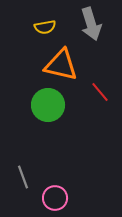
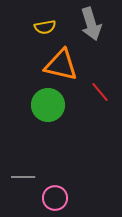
gray line: rotated 70 degrees counterclockwise
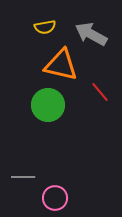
gray arrow: moved 10 px down; rotated 136 degrees clockwise
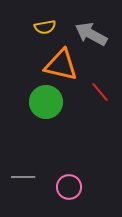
green circle: moved 2 px left, 3 px up
pink circle: moved 14 px right, 11 px up
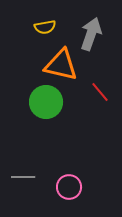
gray arrow: rotated 80 degrees clockwise
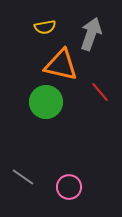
gray line: rotated 35 degrees clockwise
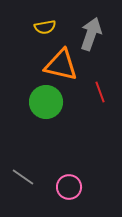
red line: rotated 20 degrees clockwise
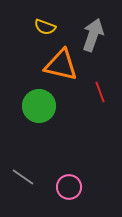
yellow semicircle: rotated 30 degrees clockwise
gray arrow: moved 2 px right, 1 px down
green circle: moved 7 px left, 4 px down
